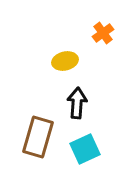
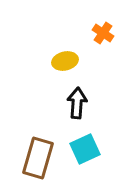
orange cross: rotated 20 degrees counterclockwise
brown rectangle: moved 21 px down
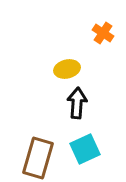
yellow ellipse: moved 2 px right, 8 px down
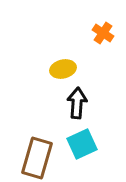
yellow ellipse: moved 4 px left
cyan square: moved 3 px left, 5 px up
brown rectangle: moved 1 px left
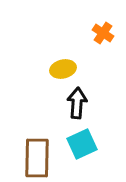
brown rectangle: rotated 15 degrees counterclockwise
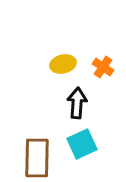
orange cross: moved 34 px down
yellow ellipse: moved 5 px up
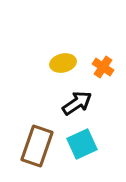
yellow ellipse: moved 1 px up
black arrow: rotated 52 degrees clockwise
brown rectangle: moved 12 px up; rotated 18 degrees clockwise
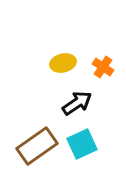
brown rectangle: rotated 36 degrees clockwise
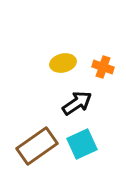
orange cross: rotated 15 degrees counterclockwise
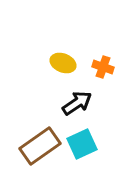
yellow ellipse: rotated 35 degrees clockwise
brown rectangle: moved 3 px right
